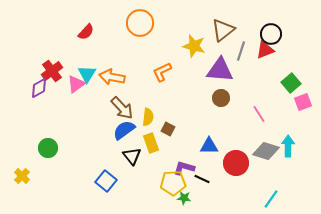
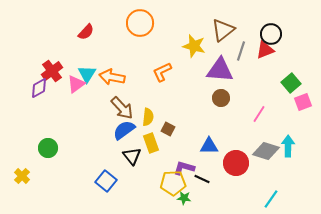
pink line: rotated 66 degrees clockwise
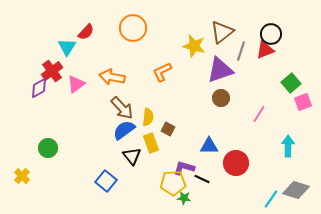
orange circle: moved 7 px left, 5 px down
brown triangle: moved 1 px left, 2 px down
purple triangle: rotated 24 degrees counterclockwise
cyan triangle: moved 20 px left, 27 px up
gray diamond: moved 30 px right, 39 px down
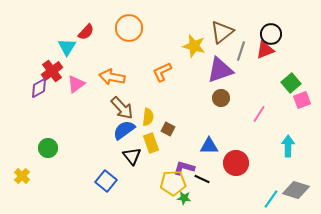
orange circle: moved 4 px left
pink square: moved 1 px left, 2 px up
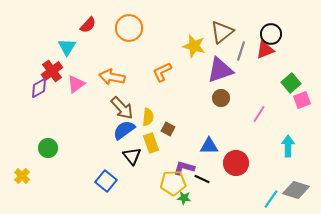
red semicircle: moved 2 px right, 7 px up
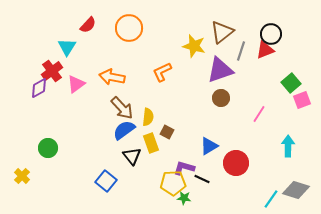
brown square: moved 1 px left, 3 px down
blue triangle: rotated 30 degrees counterclockwise
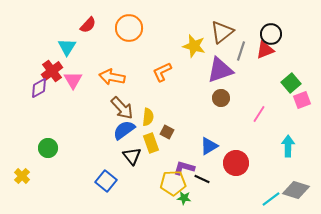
pink triangle: moved 3 px left, 4 px up; rotated 24 degrees counterclockwise
cyan line: rotated 18 degrees clockwise
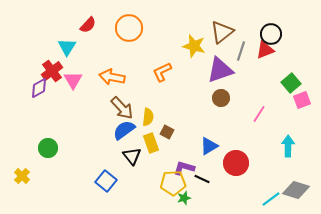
green star: rotated 24 degrees counterclockwise
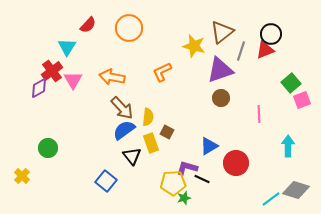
pink line: rotated 36 degrees counterclockwise
purple L-shape: moved 3 px right
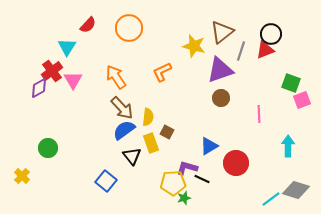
orange arrow: moved 4 px right; rotated 45 degrees clockwise
green square: rotated 30 degrees counterclockwise
